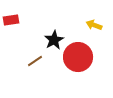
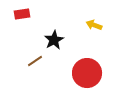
red rectangle: moved 11 px right, 6 px up
red circle: moved 9 px right, 16 px down
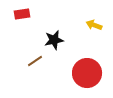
black star: rotated 18 degrees clockwise
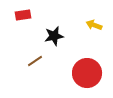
red rectangle: moved 1 px right, 1 px down
black star: moved 4 px up
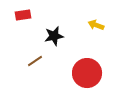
yellow arrow: moved 2 px right
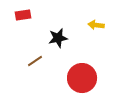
yellow arrow: rotated 14 degrees counterclockwise
black star: moved 4 px right, 2 px down
red circle: moved 5 px left, 5 px down
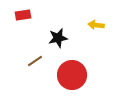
red circle: moved 10 px left, 3 px up
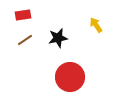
yellow arrow: rotated 49 degrees clockwise
brown line: moved 10 px left, 21 px up
red circle: moved 2 px left, 2 px down
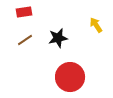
red rectangle: moved 1 px right, 3 px up
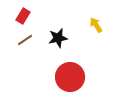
red rectangle: moved 1 px left, 4 px down; rotated 49 degrees counterclockwise
